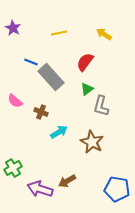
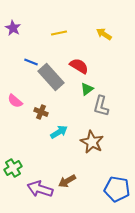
red semicircle: moved 6 px left, 4 px down; rotated 84 degrees clockwise
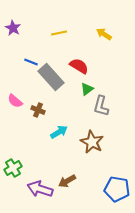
brown cross: moved 3 px left, 2 px up
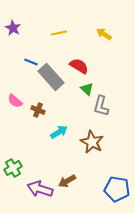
green triangle: rotated 40 degrees counterclockwise
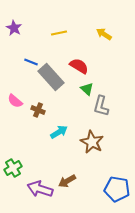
purple star: moved 1 px right
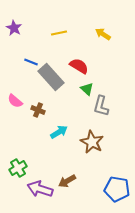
yellow arrow: moved 1 px left
green cross: moved 5 px right
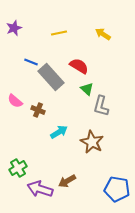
purple star: rotated 21 degrees clockwise
